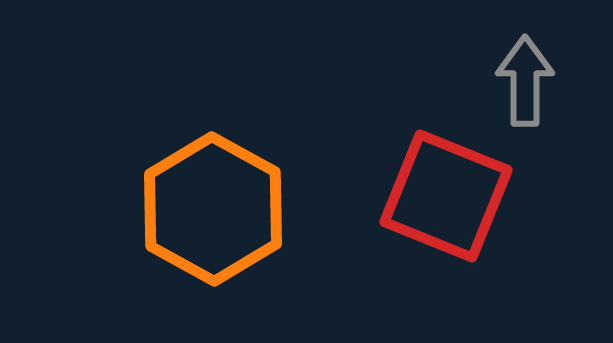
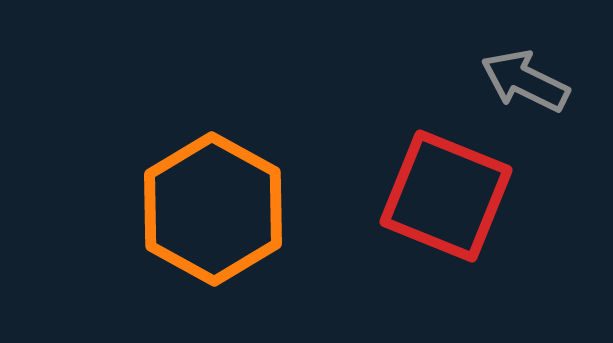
gray arrow: rotated 64 degrees counterclockwise
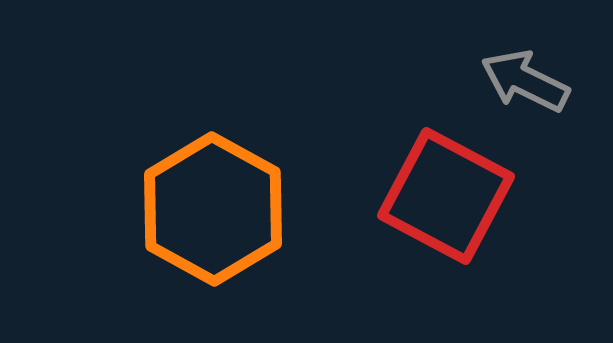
red square: rotated 6 degrees clockwise
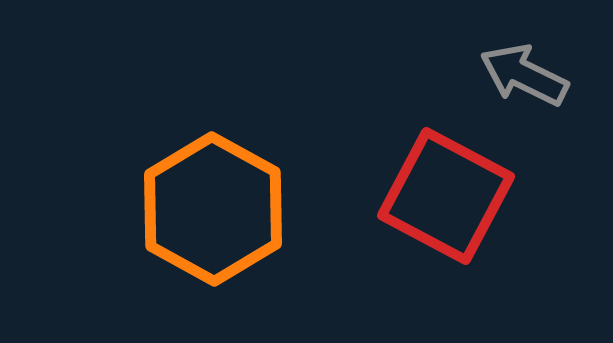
gray arrow: moved 1 px left, 6 px up
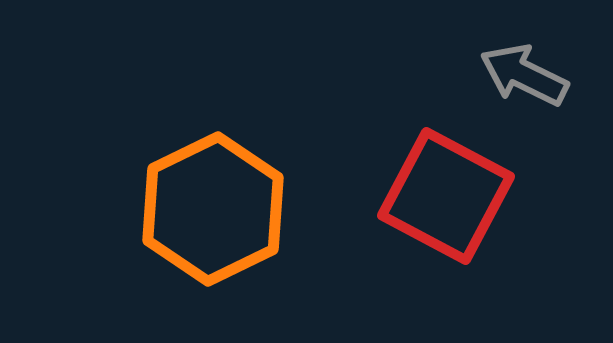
orange hexagon: rotated 5 degrees clockwise
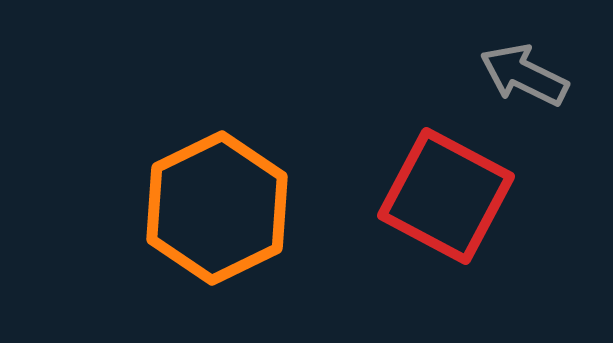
orange hexagon: moved 4 px right, 1 px up
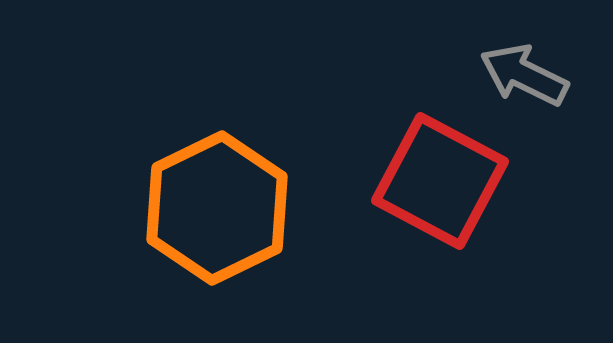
red square: moved 6 px left, 15 px up
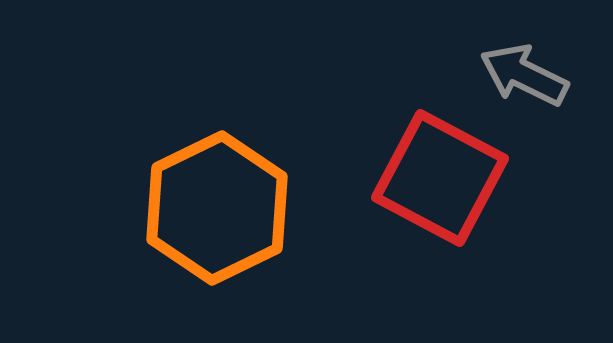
red square: moved 3 px up
